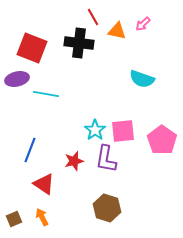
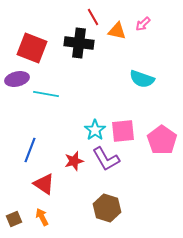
purple L-shape: rotated 40 degrees counterclockwise
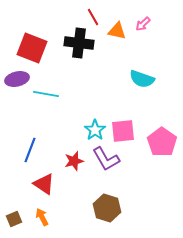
pink pentagon: moved 2 px down
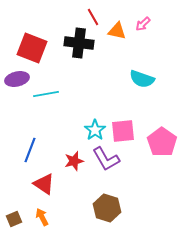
cyan line: rotated 20 degrees counterclockwise
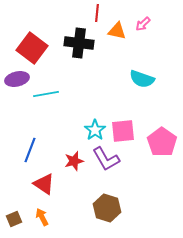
red line: moved 4 px right, 4 px up; rotated 36 degrees clockwise
red square: rotated 16 degrees clockwise
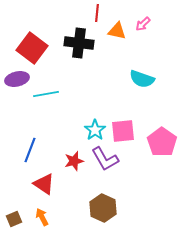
purple L-shape: moved 1 px left
brown hexagon: moved 4 px left; rotated 8 degrees clockwise
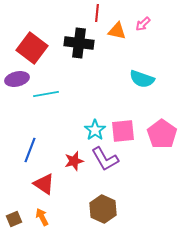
pink pentagon: moved 8 px up
brown hexagon: moved 1 px down
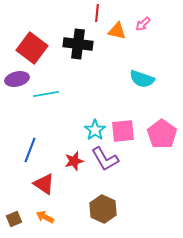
black cross: moved 1 px left, 1 px down
orange arrow: moved 3 px right; rotated 36 degrees counterclockwise
